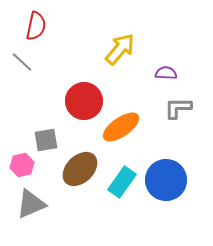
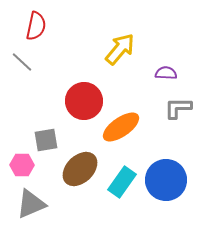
pink hexagon: rotated 15 degrees clockwise
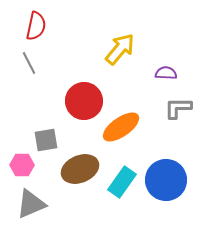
gray line: moved 7 px right, 1 px down; rotated 20 degrees clockwise
brown ellipse: rotated 21 degrees clockwise
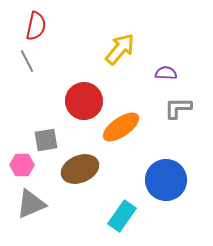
gray line: moved 2 px left, 2 px up
cyan rectangle: moved 34 px down
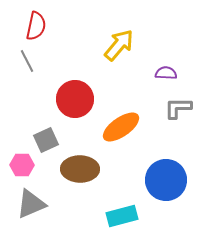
yellow arrow: moved 1 px left, 4 px up
red circle: moved 9 px left, 2 px up
gray square: rotated 15 degrees counterclockwise
brown ellipse: rotated 24 degrees clockwise
cyan rectangle: rotated 40 degrees clockwise
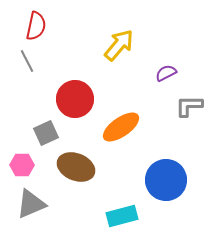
purple semicircle: rotated 30 degrees counterclockwise
gray L-shape: moved 11 px right, 2 px up
gray square: moved 7 px up
brown ellipse: moved 4 px left, 2 px up; rotated 21 degrees clockwise
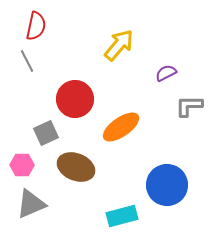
blue circle: moved 1 px right, 5 px down
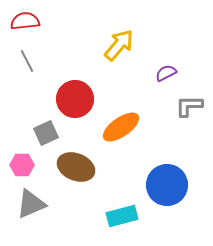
red semicircle: moved 11 px left, 5 px up; rotated 108 degrees counterclockwise
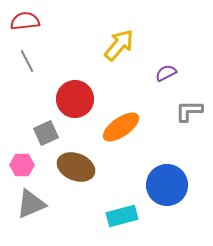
gray L-shape: moved 5 px down
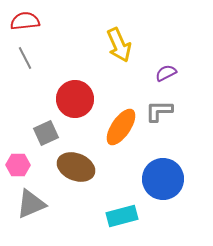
yellow arrow: rotated 116 degrees clockwise
gray line: moved 2 px left, 3 px up
gray L-shape: moved 30 px left
orange ellipse: rotated 21 degrees counterclockwise
pink hexagon: moved 4 px left
blue circle: moved 4 px left, 6 px up
